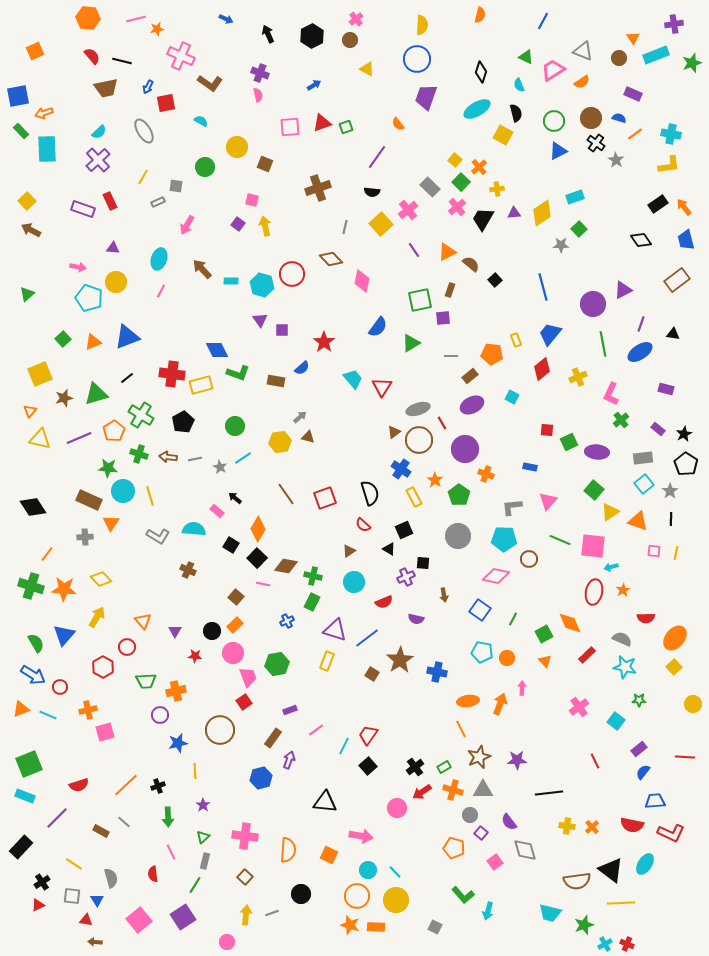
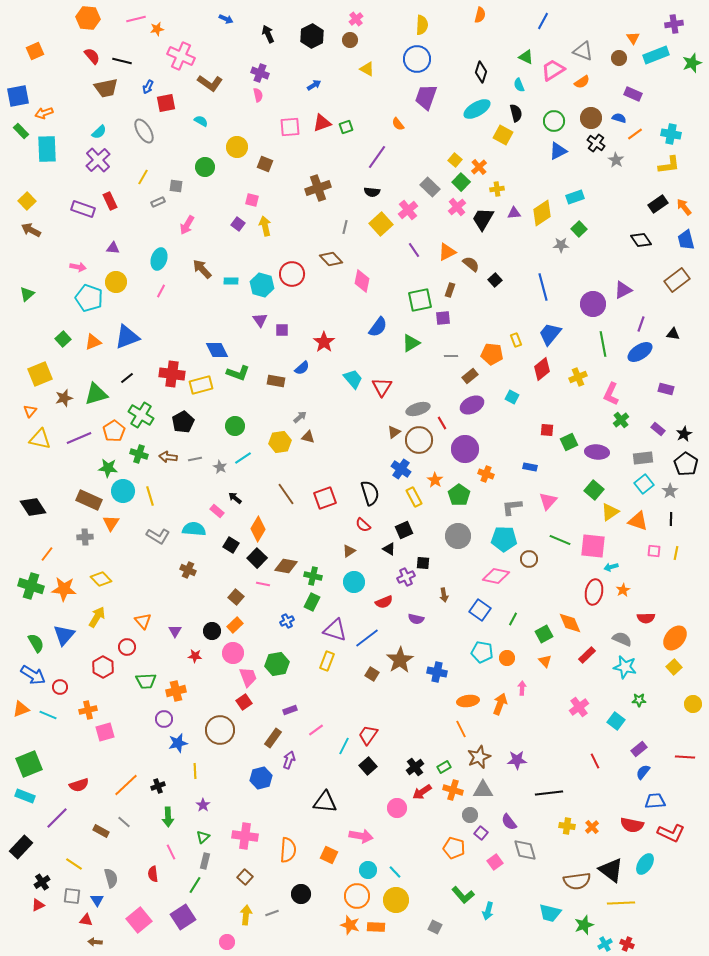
purple circle at (160, 715): moved 4 px right, 4 px down
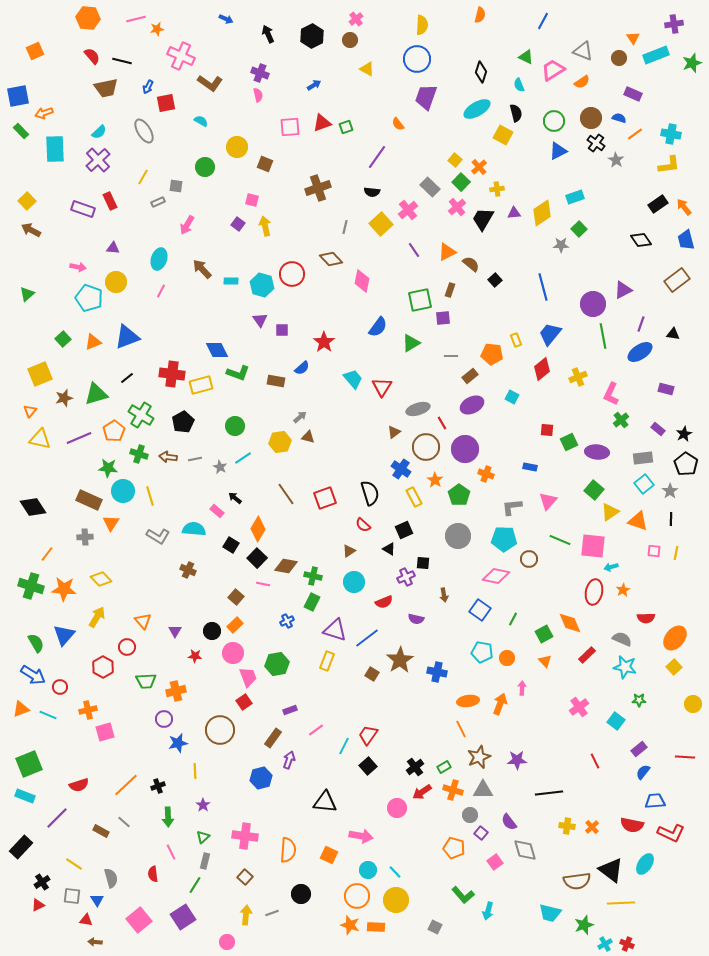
cyan rectangle at (47, 149): moved 8 px right
green line at (603, 344): moved 8 px up
brown circle at (419, 440): moved 7 px right, 7 px down
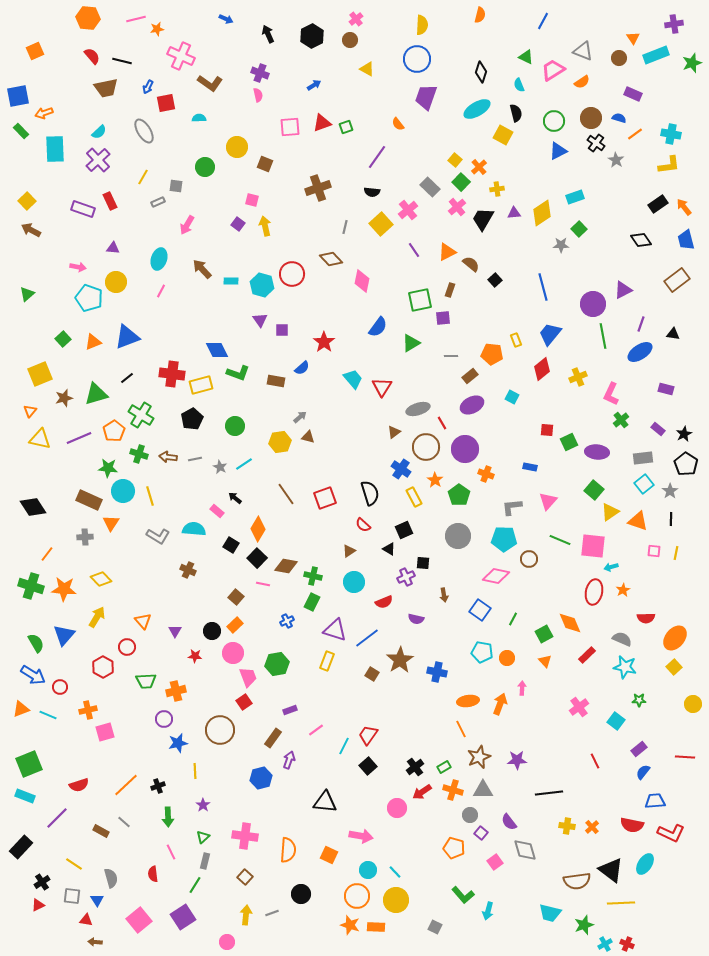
cyan semicircle at (201, 121): moved 2 px left, 3 px up; rotated 32 degrees counterclockwise
black pentagon at (183, 422): moved 9 px right, 3 px up
cyan line at (243, 458): moved 1 px right, 6 px down
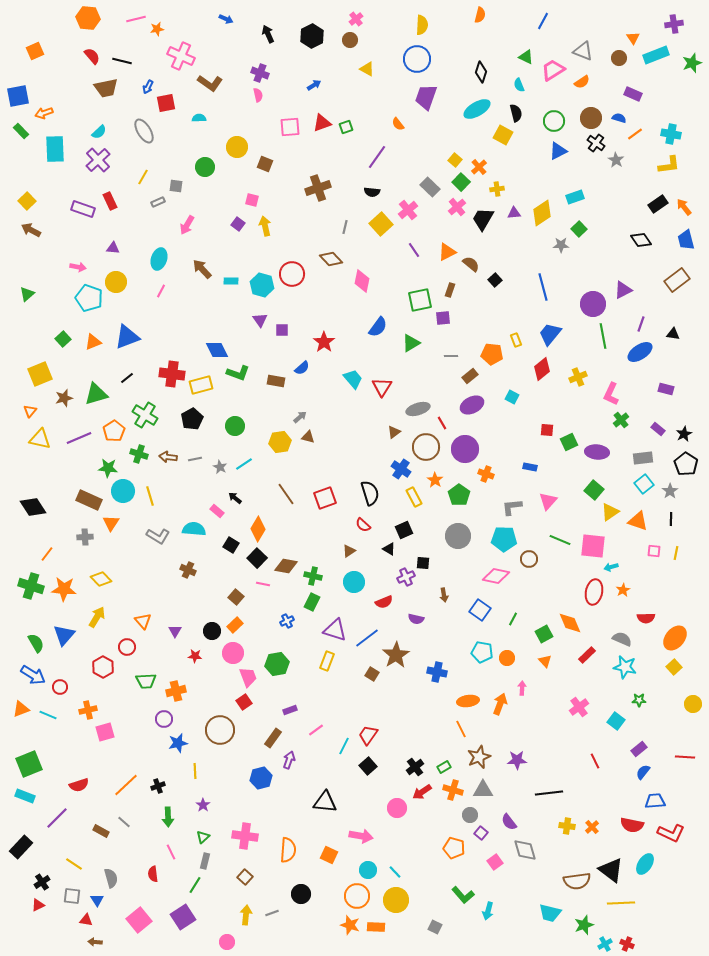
green cross at (141, 415): moved 4 px right
brown star at (400, 660): moved 4 px left, 5 px up
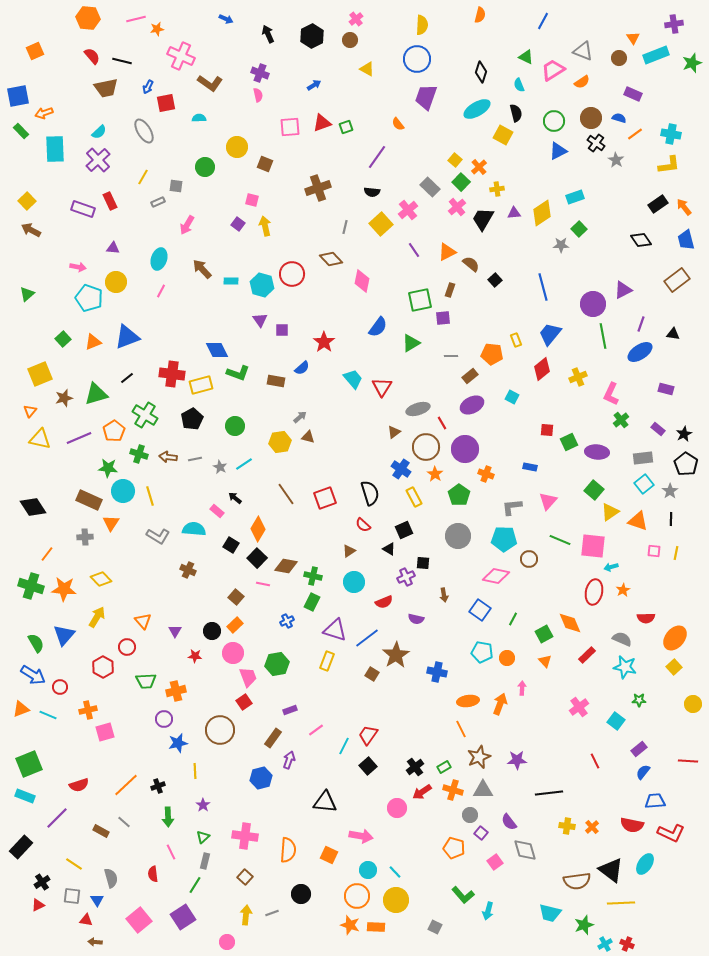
orange star at (435, 480): moved 6 px up
red line at (685, 757): moved 3 px right, 4 px down
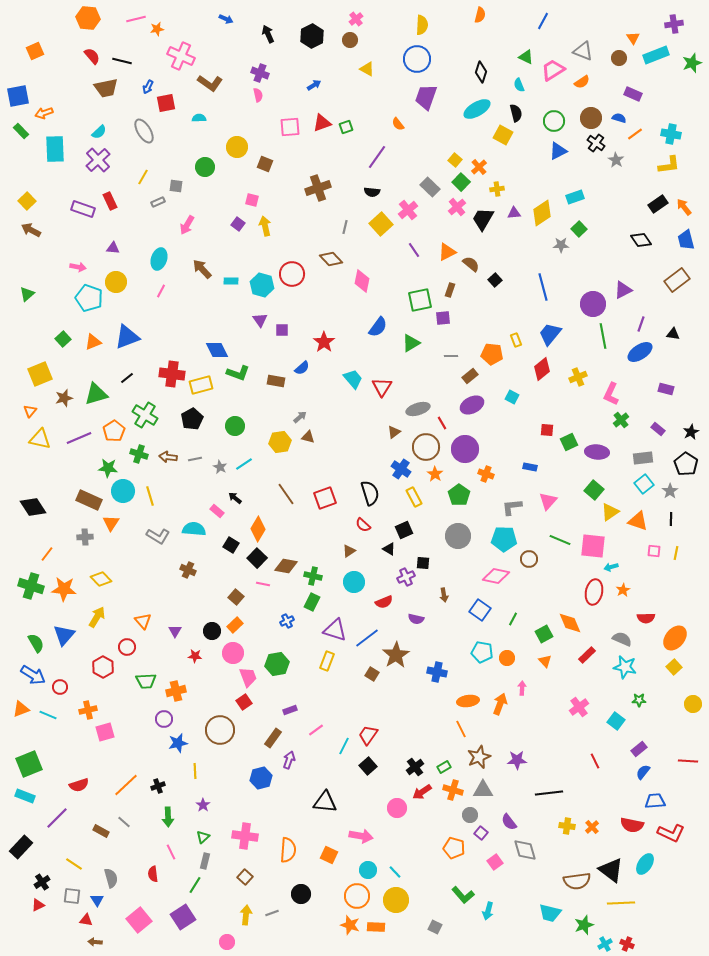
black star at (684, 434): moved 7 px right, 2 px up
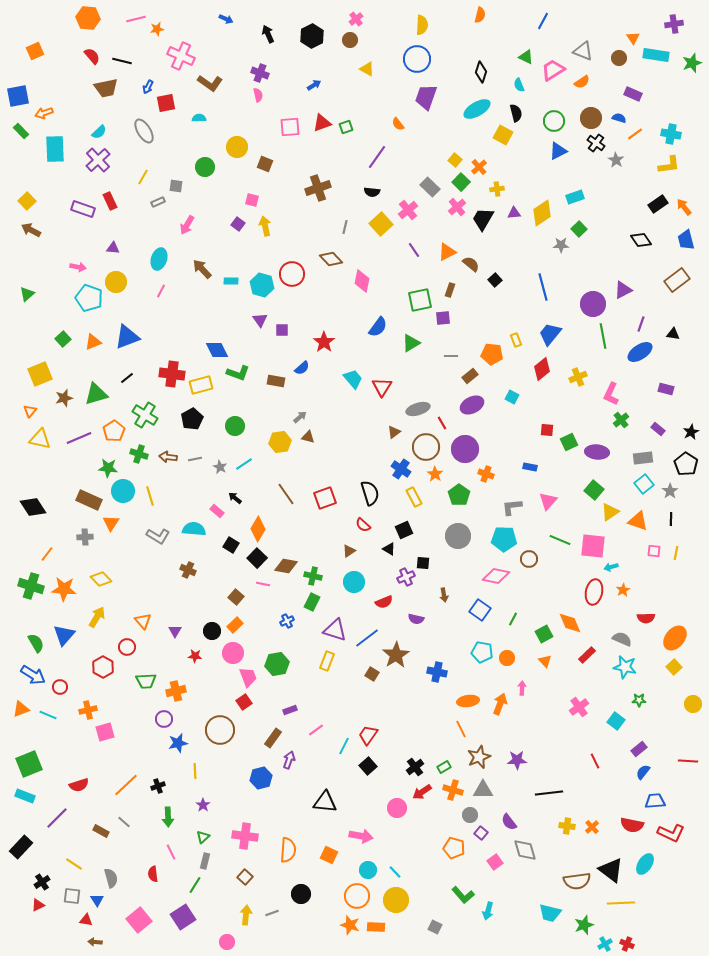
cyan rectangle at (656, 55): rotated 30 degrees clockwise
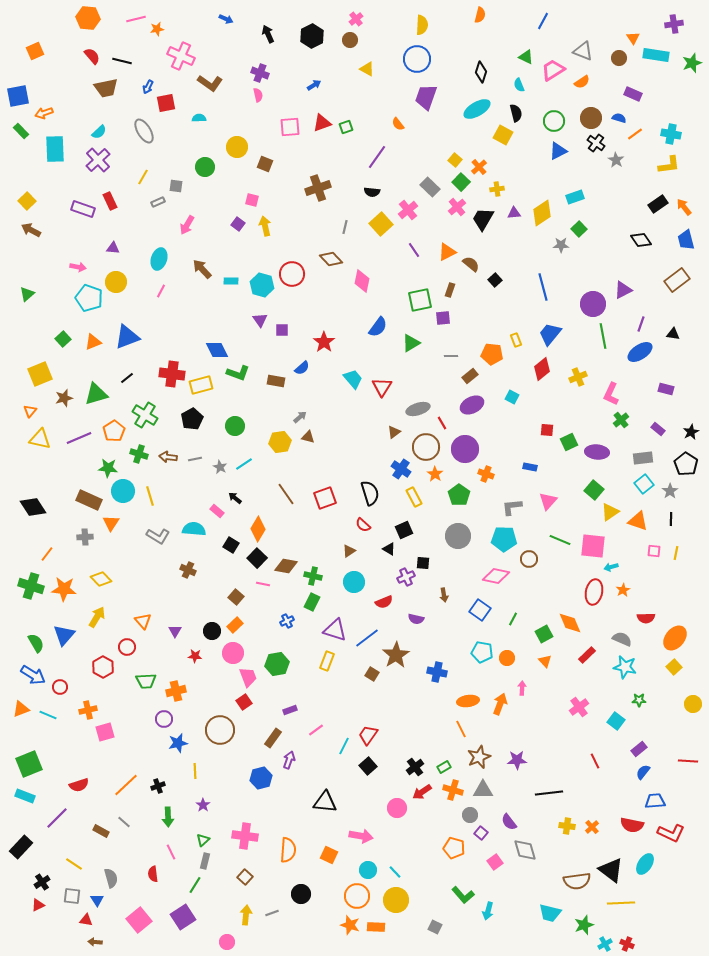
green triangle at (203, 837): moved 3 px down
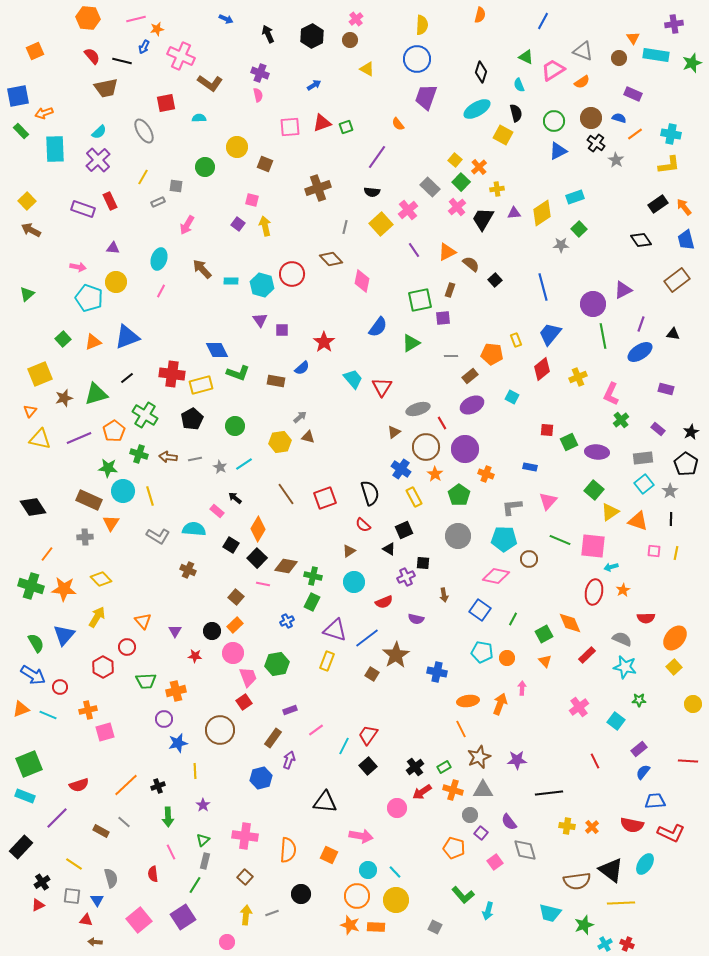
blue arrow at (148, 87): moved 4 px left, 40 px up
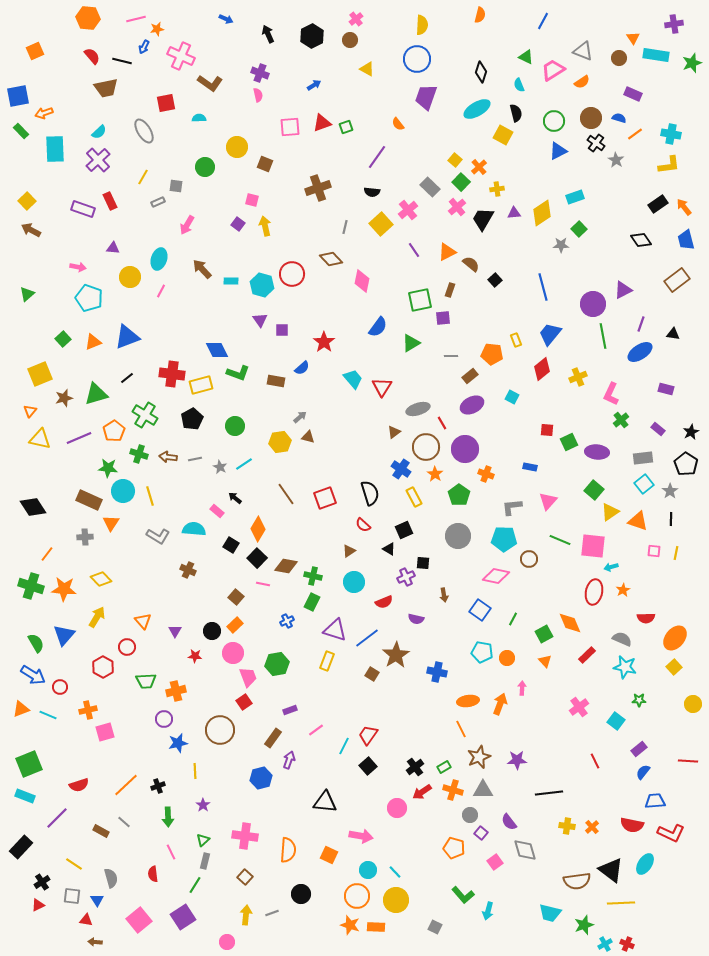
yellow circle at (116, 282): moved 14 px right, 5 px up
